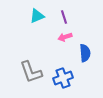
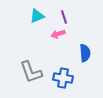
pink arrow: moved 7 px left, 3 px up
blue cross: rotated 30 degrees clockwise
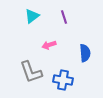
cyan triangle: moved 5 px left; rotated 14 degrees counterclockwise
pink arrow: moved 9 px left, 11 px down
blue cross: moved 2 px down
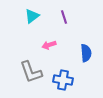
blue semicircle: moved 1 px right
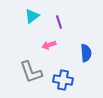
purple line: moved 5 px left, 5 px down
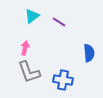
purple line: rotated 40 degrees counterclockwise
pink arrow: moved 24 px left, 3 px down; rotated 120 degrees clockwise
blue semicircle: moved 3 px right
gray L-shape: moved 2 px left
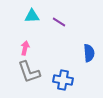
cyan triangle: rotated 35 degrees clockwise
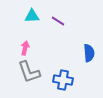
purple line: moved 1 px left, 1 px up
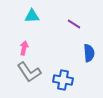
purple line: moved 16 px right, 3 px down
pink arrow: moved 1 px left
gray L-shape: rotated 15 degrees counterclockwise
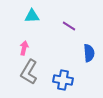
purple line: moved 5 px left, 2 px down
gray L-shape: rotated 65 degrees clockwise
